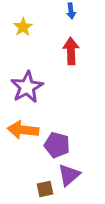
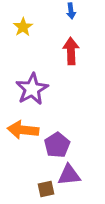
purple star: moved 5 px right, 2 px down
purple pentagon: rotated 25 degrees clockwise
purple triangle: rotated 35 degrees clockwise
brown square: moved 1 px right
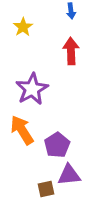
orange arrow: moved 1 px left; rotated 52 degrees clockwise
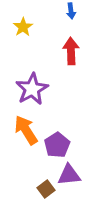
orange arrow: moved 4 px right
brown square: rotated 24 degrees counterclockwise
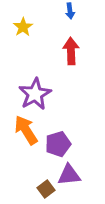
blue arrow: moved 1 px left
purple star: moved 3 px right, 5 px down
purple pentagon: moved 1 px right, 1 px up; rotated 15 degrees clockwise
